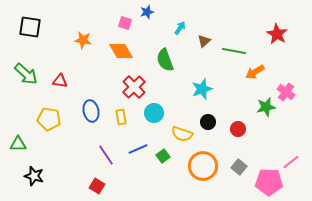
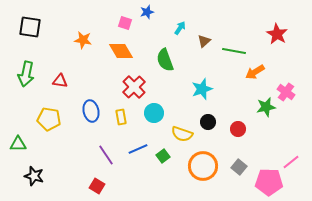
green arrow: rotated 60 degrees clockwise
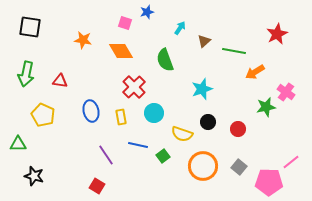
red star: rotated 15 degrees clockwise
yellow pentagon: moved 6 px left, 4 px up; rotated 15 degrees clockwise
blue line: moved 4 px up; rotated 36 degrees clockwise
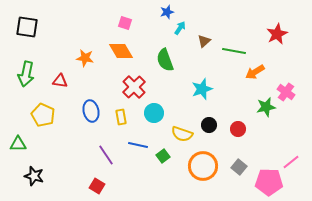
blue star: moved 20 px right
black square: moved 3 px left
orange star: moved 2 px right, 18 px down
black circle: moved 1 px right, 3 px down
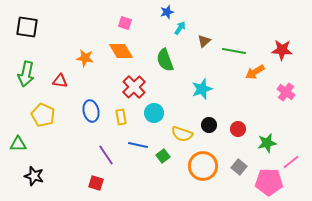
red star: moved 5 px right, 16 px down; rotated 30 degrees clockwise
green star: moved 1 px right, 36 px down
red square: moved 1 px left, 3 px up; rotated 14 degrees counterclockwise
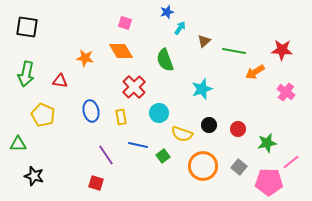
cyan circle: moved 5 px right
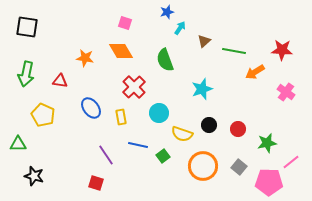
blue ellipse: moved 3 px up; rotated 25 degrees counterclockwise
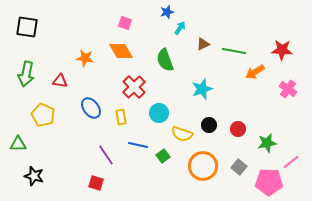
brown triangle: moved 1 px left, 3 px down; rotated 16 degrees clockwise
pink cross: moved 2 px right, 3 px up
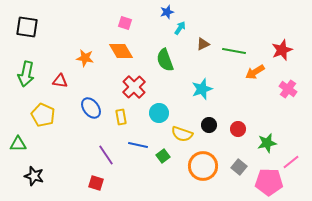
red star: rotated 25 degrees counterclockwise
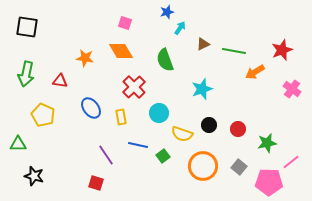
pink cross: moved 4 px right
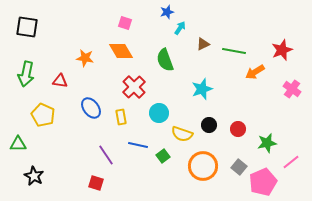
black star: rotated 12 degrees clockwise
pink pentagon: moved 6 px left; rotated 24 degrees counterclockwise
